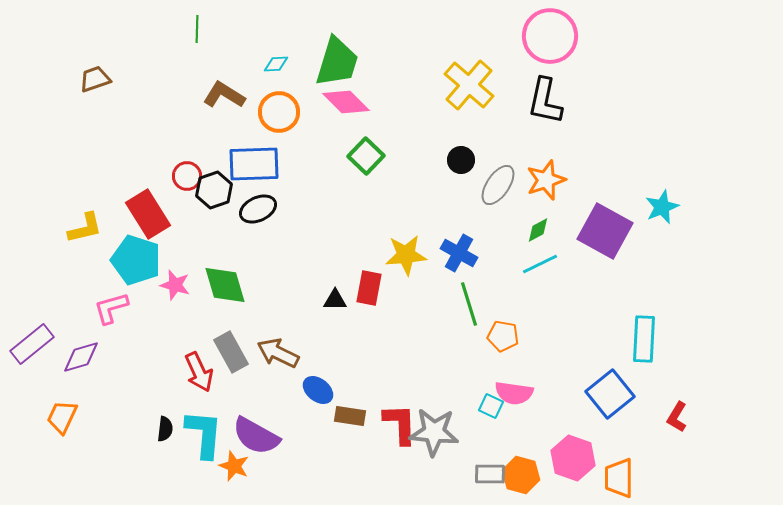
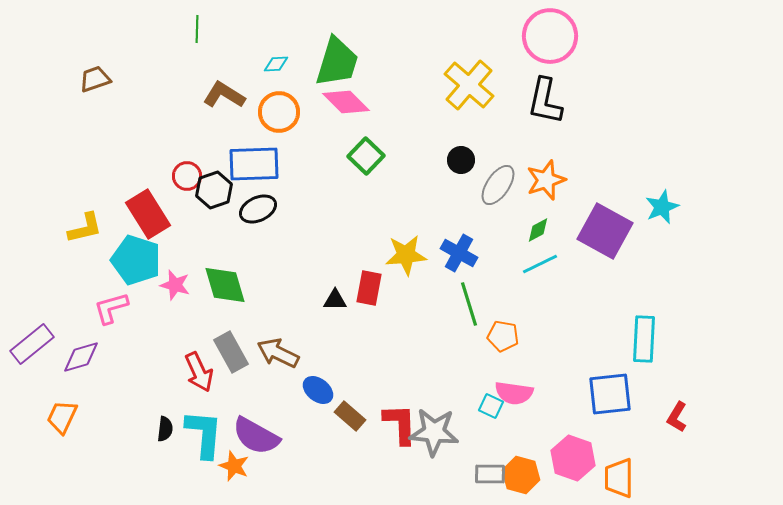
blue square at (610, 394): rotated 33 degrees clockwise
brown rectangle at (350, 416): rotated 32 degrees clockwise
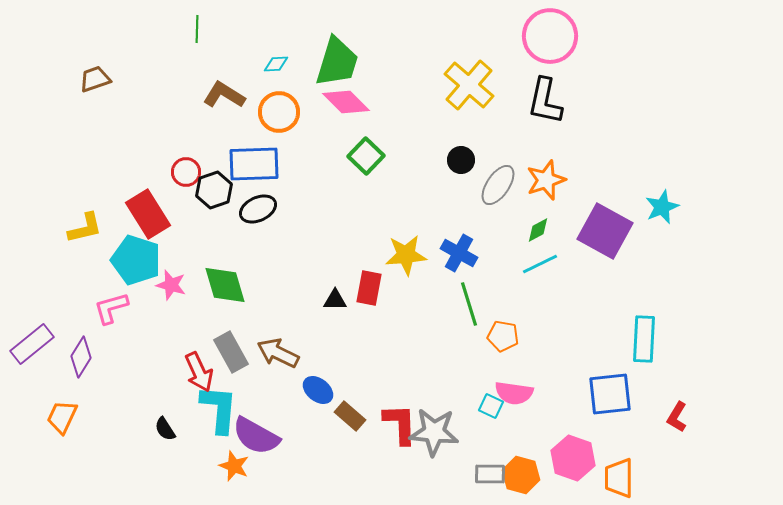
red circle at (187, 176): moved 1 px left, 4 px up
pink star at (175, 285): moved 4 px left
purple diamond at (81, 357): rotated 42 degrees counterclockwise
black semicircle at (165, 429): rotated 140 degrees clockwise
cyan L-shape at (204, 434): moved 15 px right, 25 px up
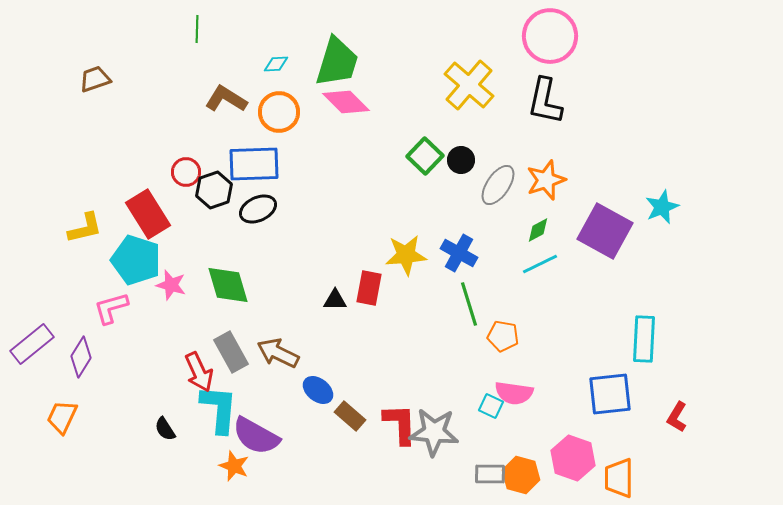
brown L-shape at (224, 95): moved 2 px right, 4 px down
green square at (366, 156): moved 59 px right
green diamond at (225, 285): moved 3 px right
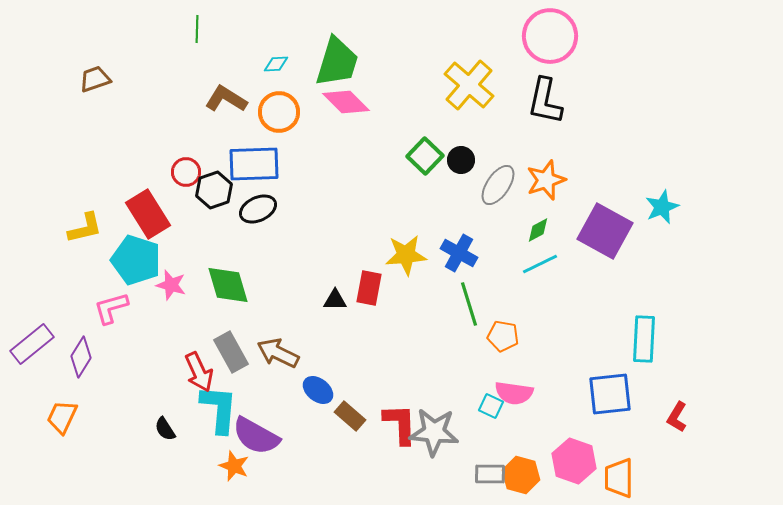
pink hexagon at (573, 458): moved 1 px right, 3 px down
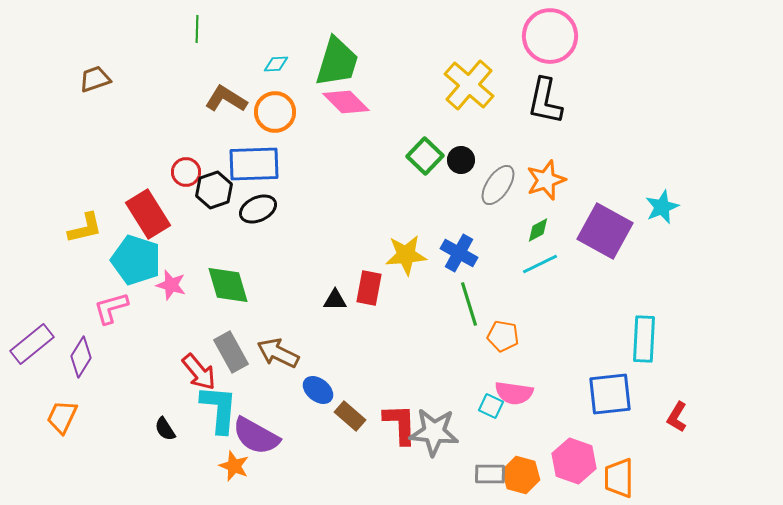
orange circle at (279, 112): moved 4 px left
red arrow at (199, 372): rotated 15 degrees counterclockwise
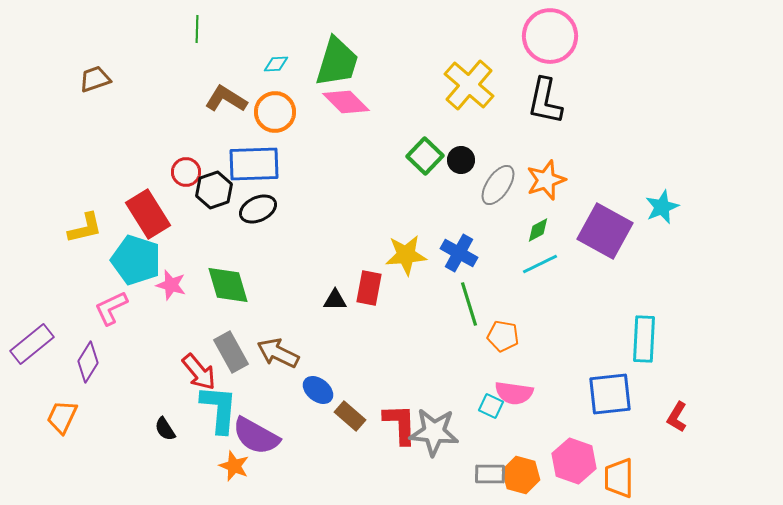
pink L-shape at (111, 308): rotated 9 degrees counterclockwise
purple diamond at (81, 357): moved 7 px right, 5 px down
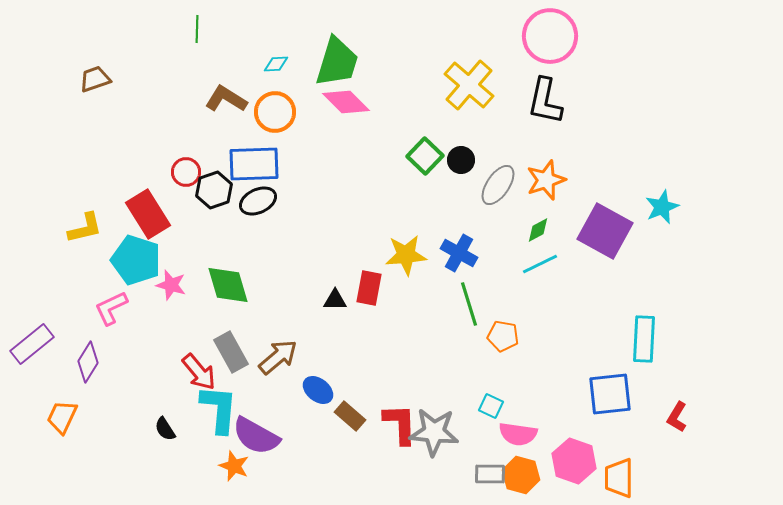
black ellipse at (258, 209): moved 8 px up
brown arrow at (278, 353): moved 4 px down; rotated 114 degrees clockwise
pink semicircle at (514, 393): moved 4 px right, 41 px down
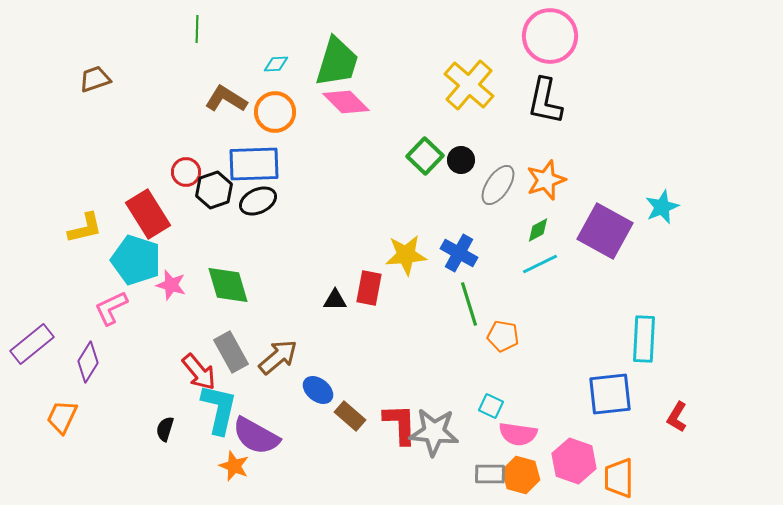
cyan L-shape at (219, 409): rotated 8 degrees clockwise
black semicircle at (165, 429): rotated 50 degrees clockwise
